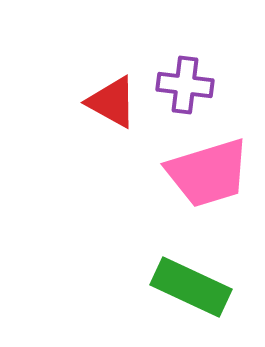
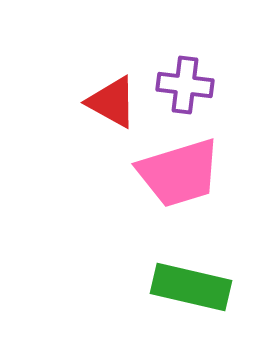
pink trapezoid: moved 29 px left
green rectangle: rotated 12 degrees counterclockwise
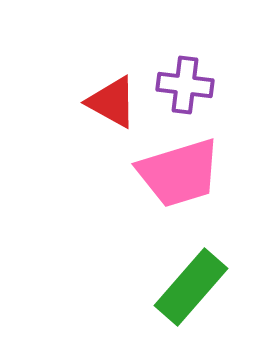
green rectangle: rotated 62 degrees counterclockwise
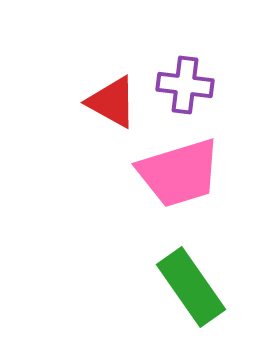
green rectangle: rotated 76 degrees counterclockwise
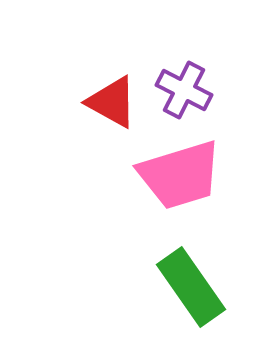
purple cross: moved 1 px left, 5 px down; rotated 20 degrees clockwise
pink trapezoid: moved 1 px right, 2 px down
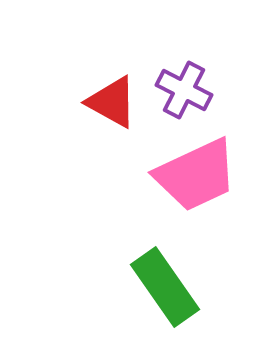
pink trapezoid: moved 16 px right; rotated 8 degrees counterclockwise
green rectangle: moved 26 px left
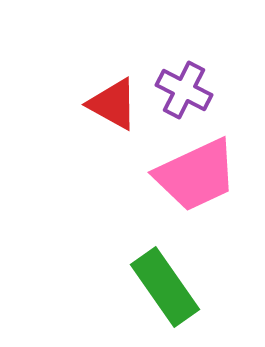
red triangle: moved 1 px right, 2 px down
